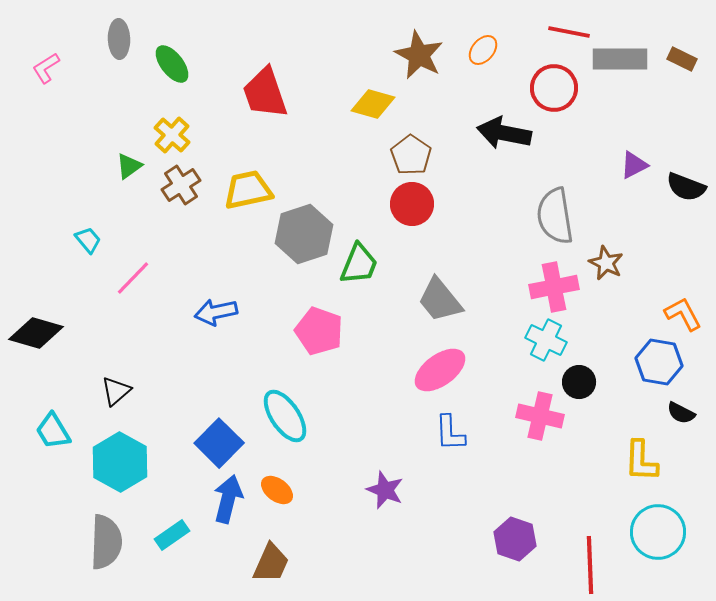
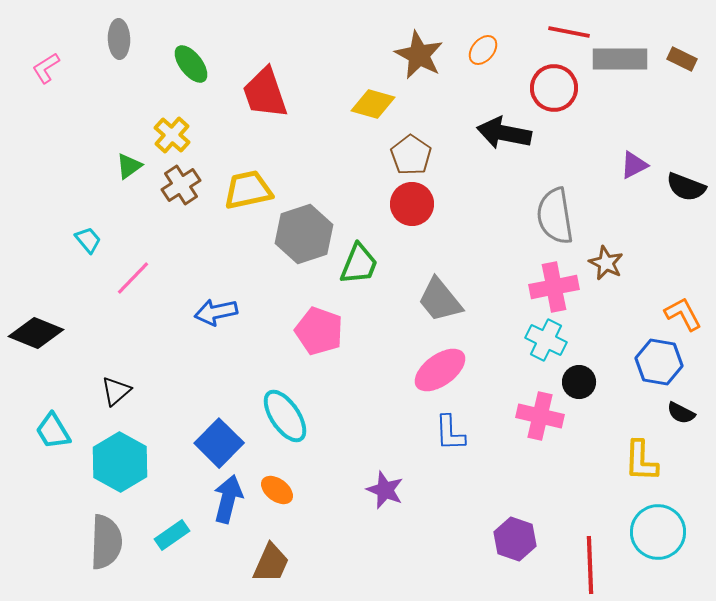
green ellipse at (172, 64): moved 19 px right
black diamond at (36, 333): rotated 6 degrees clockwise
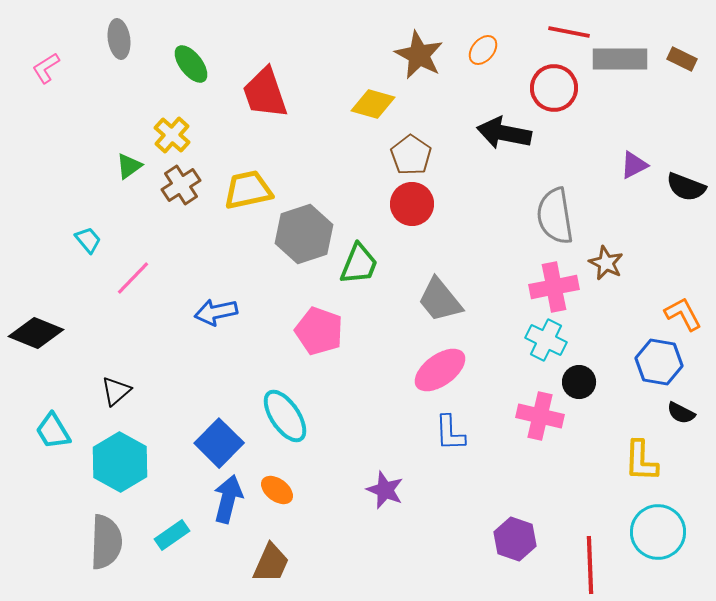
gray ellipse at (119, 39): rotated 6 degrees counterclockwise
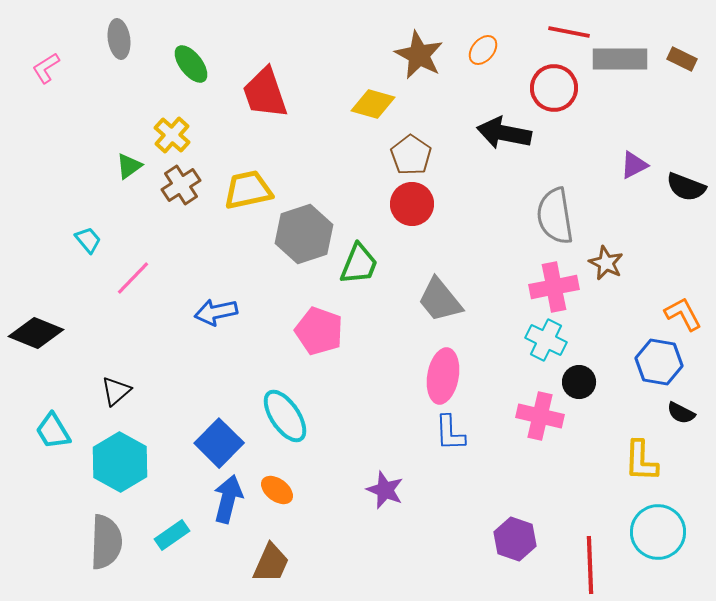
pink ellipse at (440, 370): moved 3 px right, 6 px down; rotated 44 degrees counterclockwise
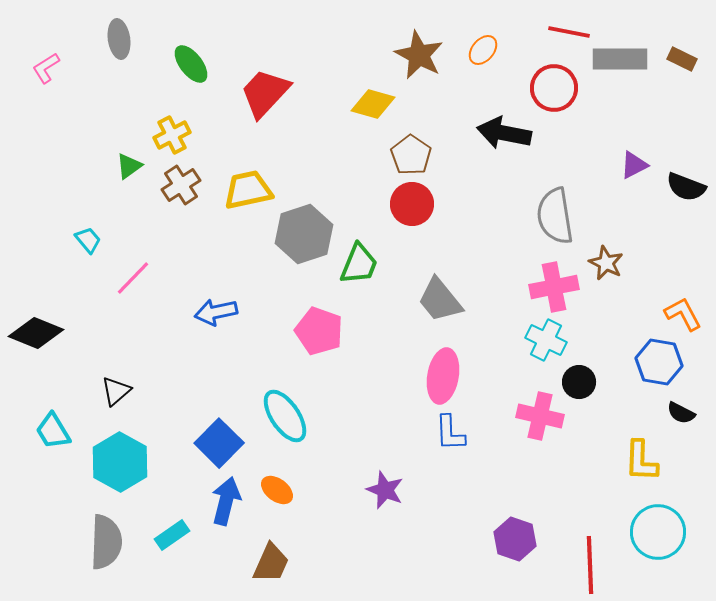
red trapezoid at (265, 93): rotated 62 degrees clockwise
yellow cross at (172, 135): rotated 21 degrees clockwise
blue arrow at (228, 499): moved 2 px left, 2 px down
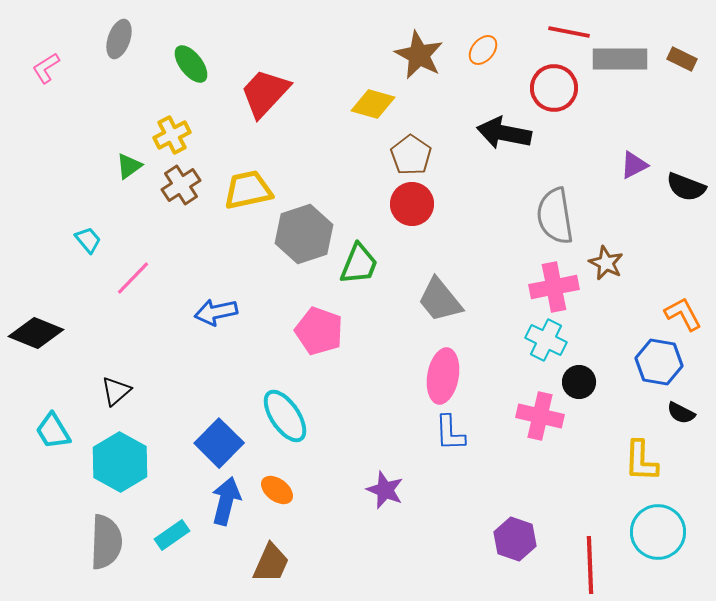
gray ellipse at (119, 39): rotated 27 degrees clockwise
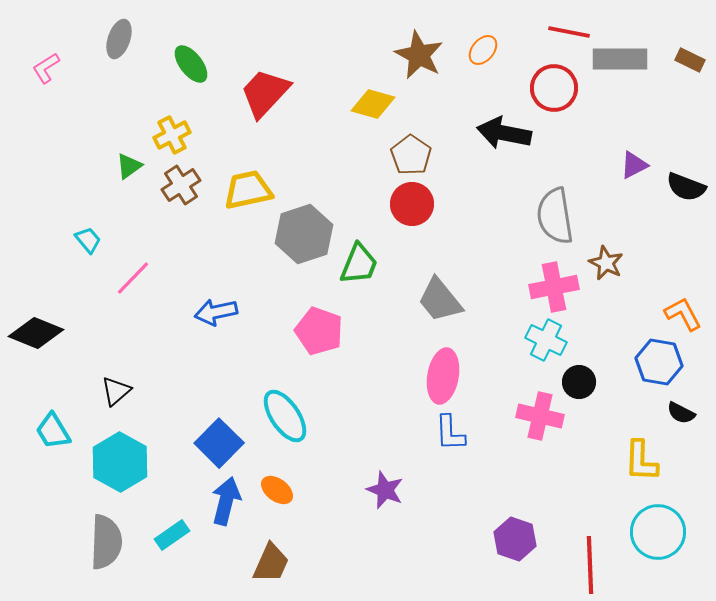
brown rectangle at (682, 59): moved 8 px right, 1 px down
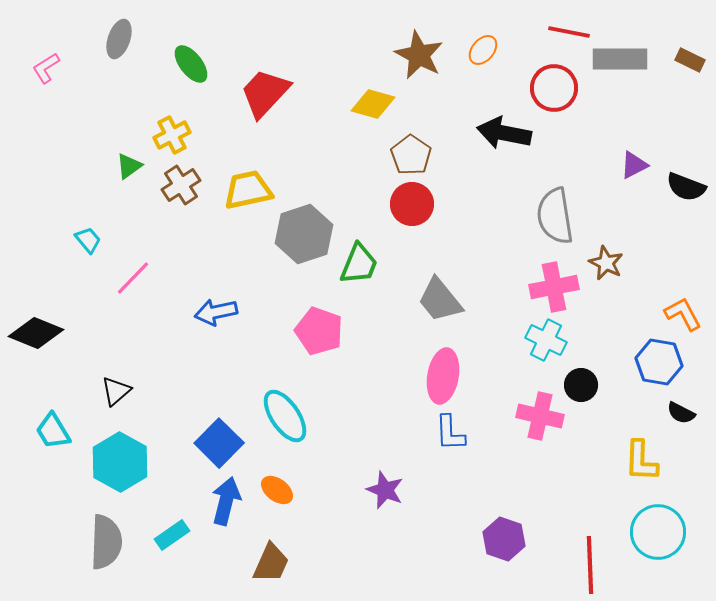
black circle at (579, 382): moved 2 px right, 3 px down
purple hexagon at (515, 539): moved 11 px left
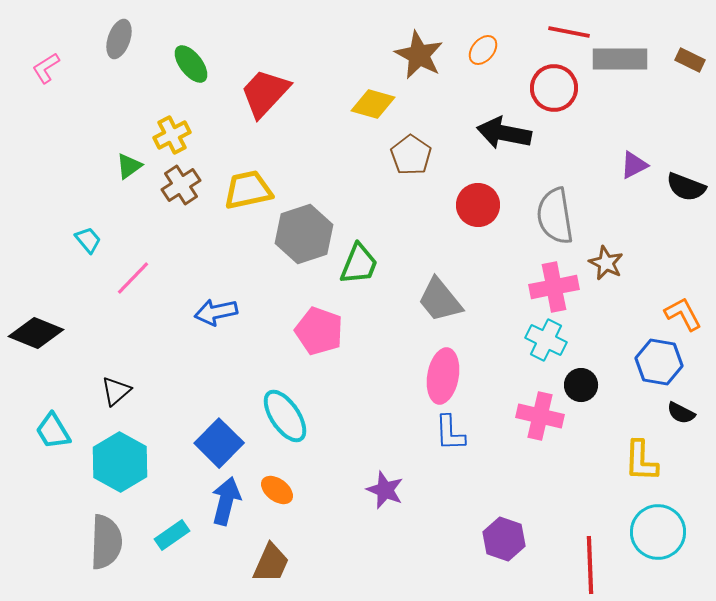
red circle at (412, 204): moved 66 px right, 1 px down
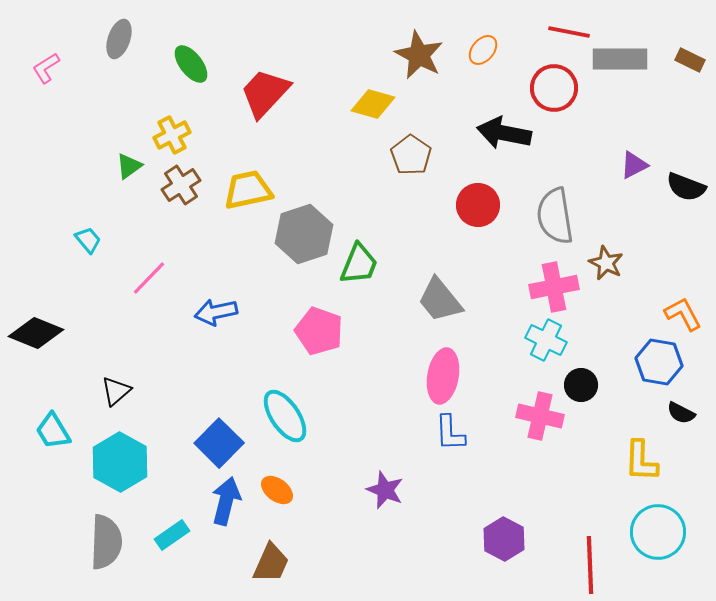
pink line at (133, 278): moved 16 px right
purple hexagon at (504, 539): rotated 9 degrees clockwise
